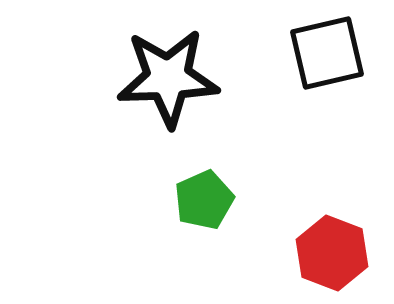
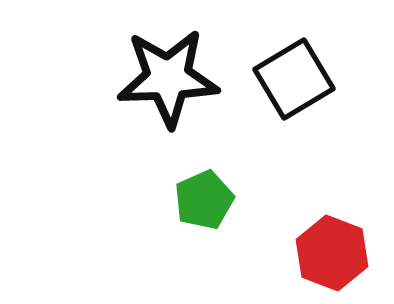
black square: moved 33 px left, 26 px down; rotated 18 degrees counterclockwise
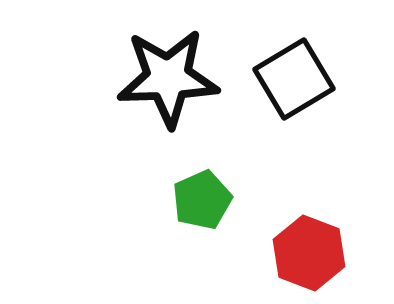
green pentagon: moved 2 px left
red hexagon: moved 23 px left
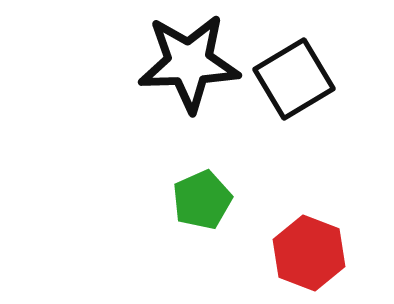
black star: moved 21 px right, 15 px up
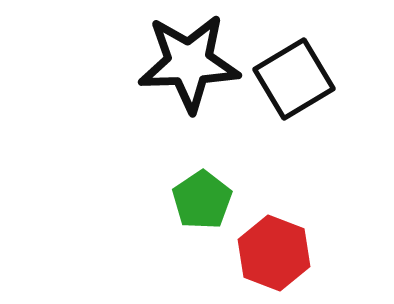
green pentagon: rotated 10 degrees counterclockwise
red hexagon: moved 35 px left
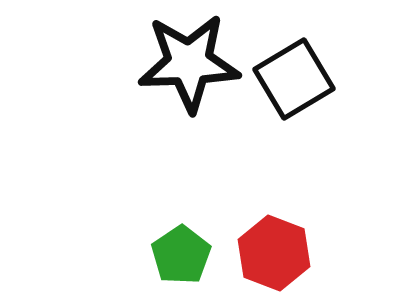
green pentagon: moved 21 px left, 55 px down
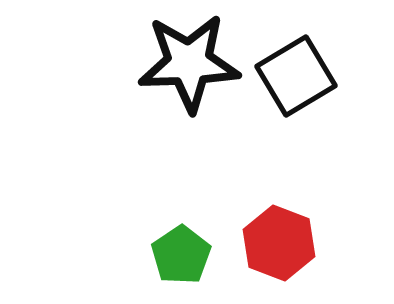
black square: moved 2 px right, 3 px up
red hexagon: moved 5 px right, 10 px up
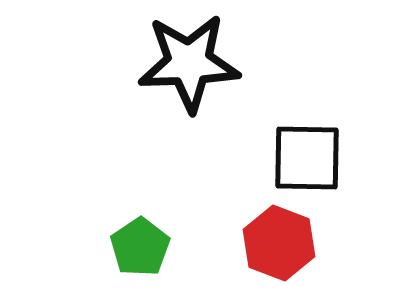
black square: moved 11 px right, 82 px down; rotated 32 degrees clockwise
green pentagon: moved 41 px left, 8 px up
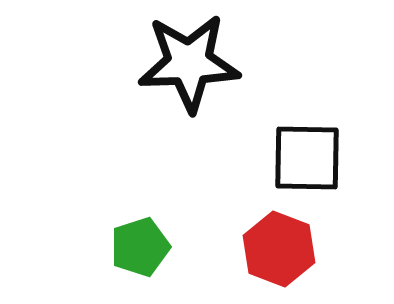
red hexagon: moved 6 px down
green pentagon: rotated 16 degrees clockwise
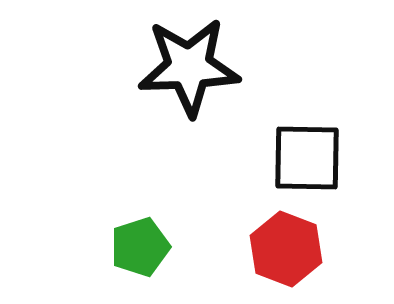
black star: moved 4 px down
red hexagon: moved 7 px right
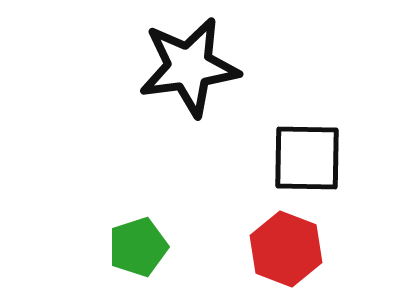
black star: rotated 6 degrees counterclockwise
green pentagon: moved 2 px left
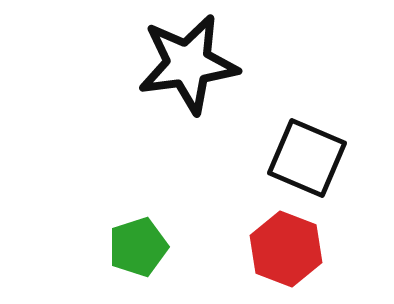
black star: moved 1 px left, 3 px up
black square: rotated 22 degrees clockwise
